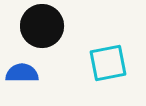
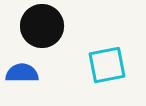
cyan square: moved 1 px left, 2 px down
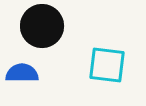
cyan square: rotated 18 degrees clockwise
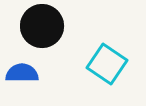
cyan square: moved 1 px up; rotated 27 degrees clockwise
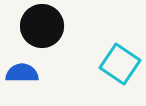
cyan square: moved 13 px right
